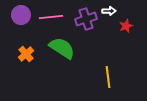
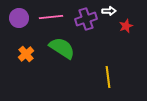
purple circle: moved 2 px left, 3 px down
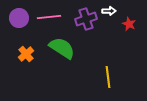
pink line: moved 2 px left
red star: moved 3 px right, 2 px up; rotated 24 degrees counterclockwise
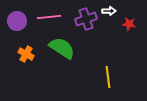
purple circle: moved 2 px left, 3 px down
red star: rotated 16 degrees counterclockwise
orange cross: rotated 21 degrees counterclockwise
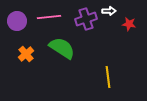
orange cross: rotated 21 degrees clockwise
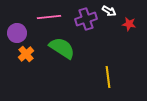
white arrow: rotated 32 degrees clockwise
purple circle: moved 12 px down
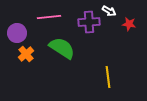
purple cross: moved 3 px right, 3 px down; rotated 15 degrees clockwise
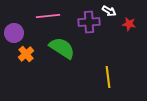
pink line: moved 1 px left, 1 px up
purple circle: moved 3 px left
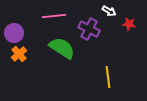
pink line: moved 6 px right
purple cross: moved 7 px down; rotated 30 degrees clockwise
orange cross: moved 7 px left
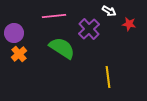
purple cross: rotated 20 degrees clockwise
